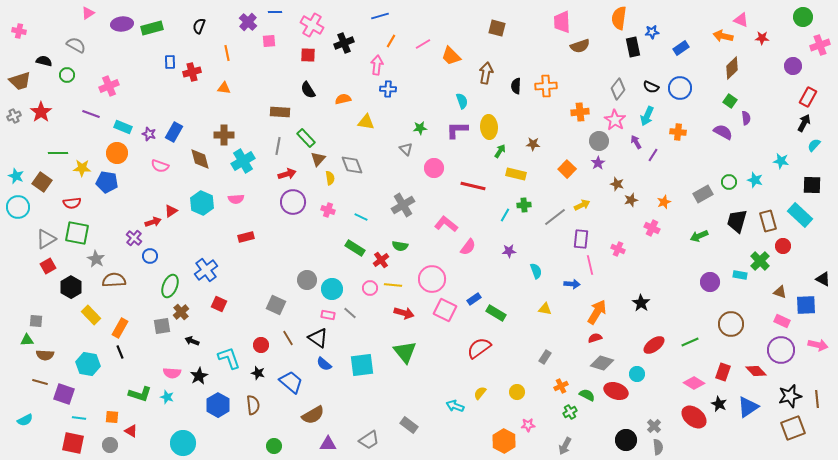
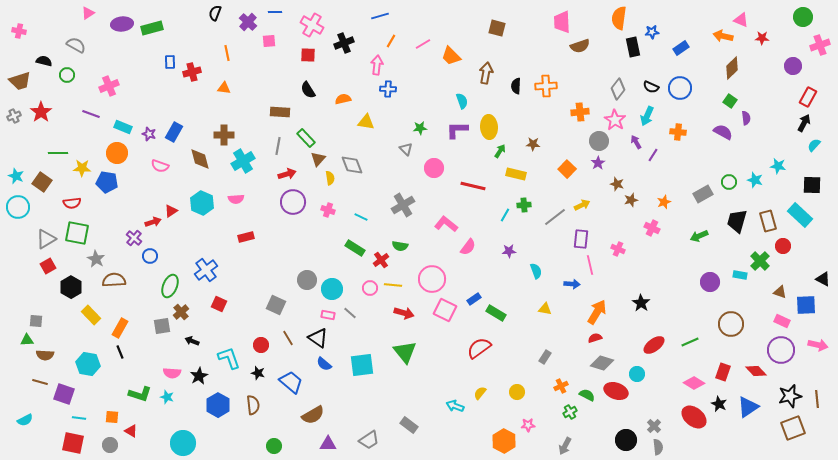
black semicircle at (199, 26): moved 16 px right, 13 px up
cyan star at (781, 161): moved 3 px left, 5 px down
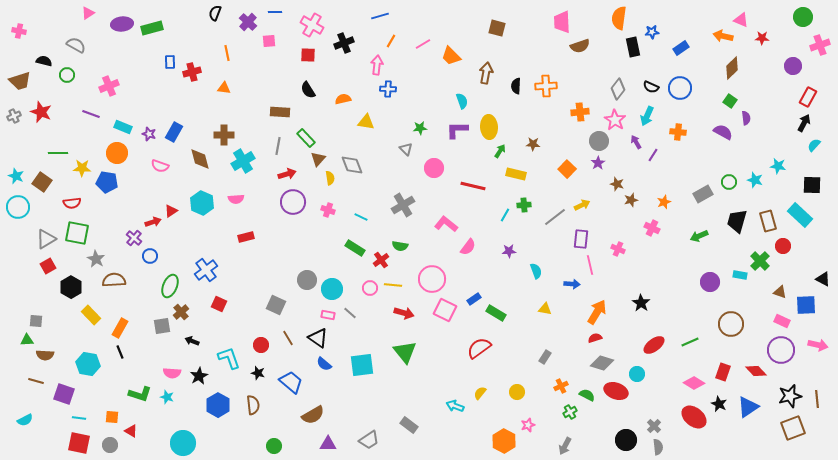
red star at (41, 112): rotated 15 degrees counterclockwise
brown line at (40, 382): moved 4 px left, 1 px up
pink star at (528, 425): rotated 16 degrees counterclockwise
red square at (73, 443): moved 6 px right
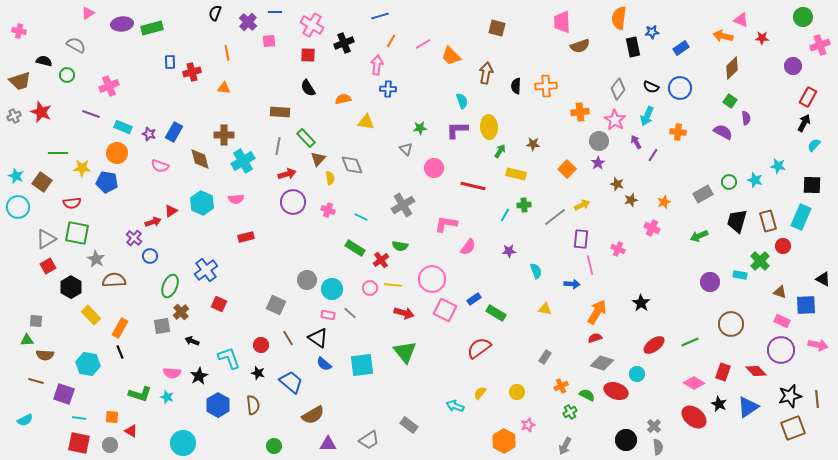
black semicircle at (308, 90): moved 2 px up
cyan rectangle at (800, 215): moved 1 px right, 2 px down; rotated 70 degrees clockwise
pink L-shape at (446, 224): rotated 30 degrees counterclockwise
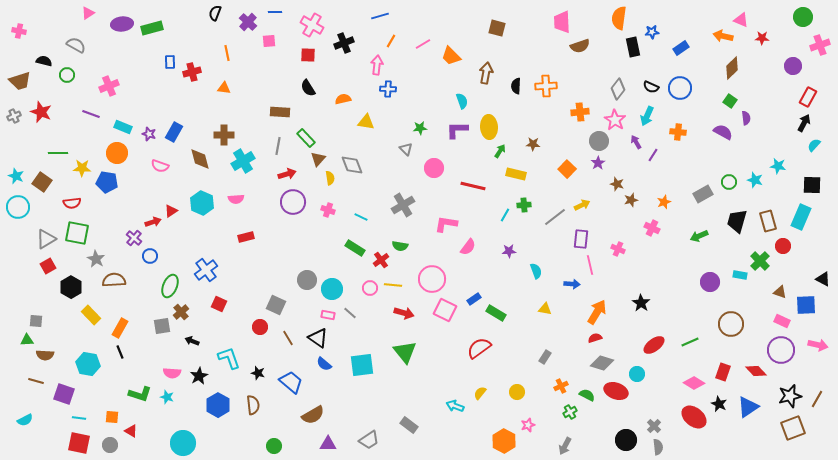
red circle at (261, 345): moved 1 px left, 18 px up
brown line at (817, 399): rotated 36 degrees clockwise
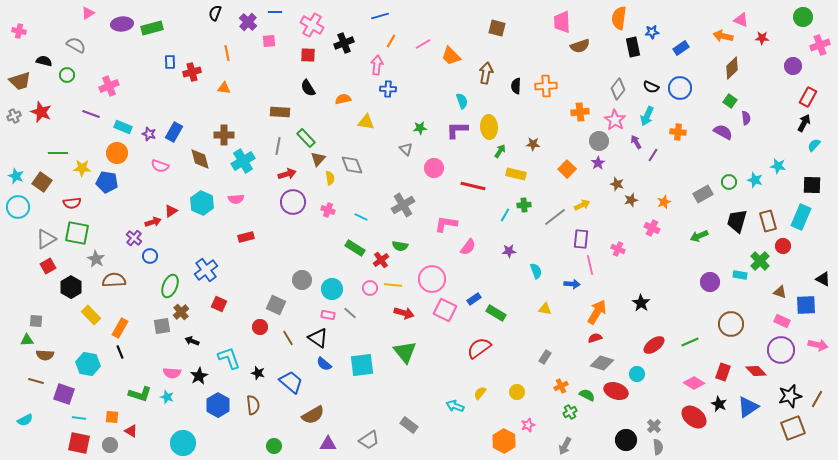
gray circle at (307, 280): moved 5 px left
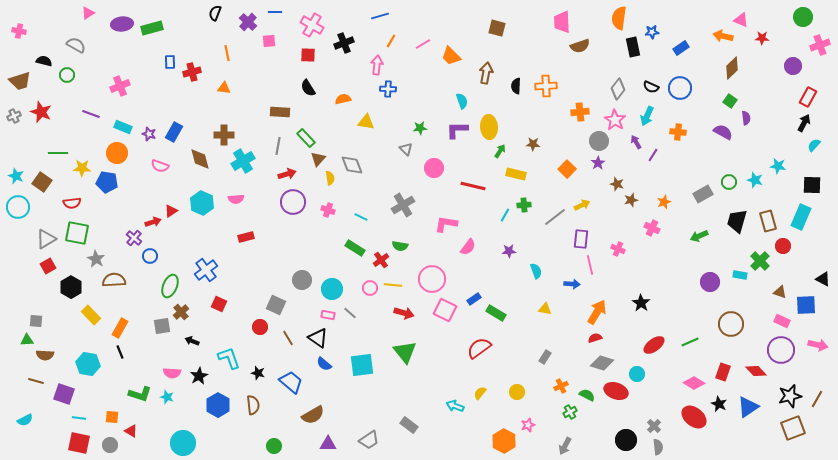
pink cross at (109, 86): moved 11 px right
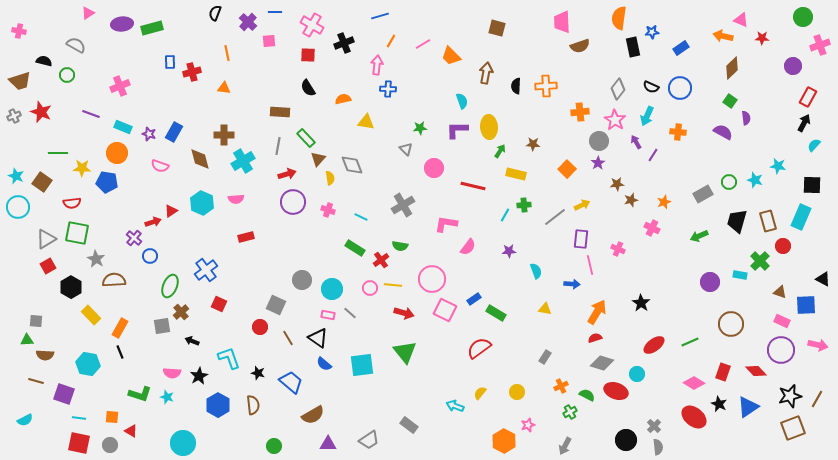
brown star at (617, 184): rotated 24 degrees counterclockwise
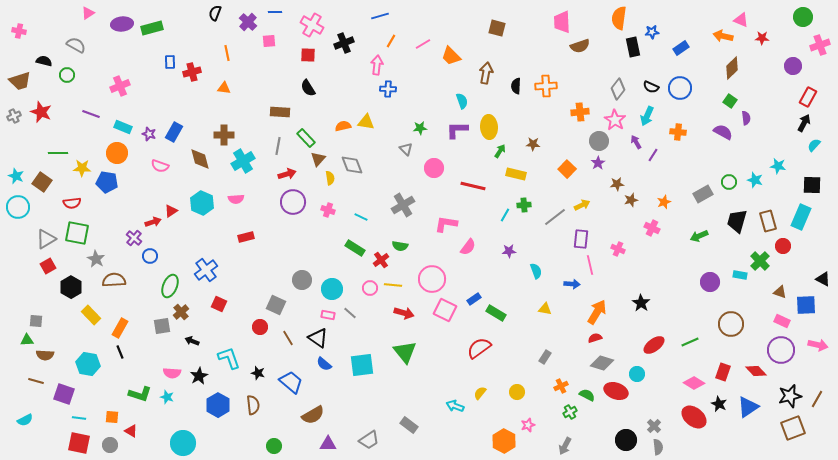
orange semicircle at (343, 99): moved 27 px down
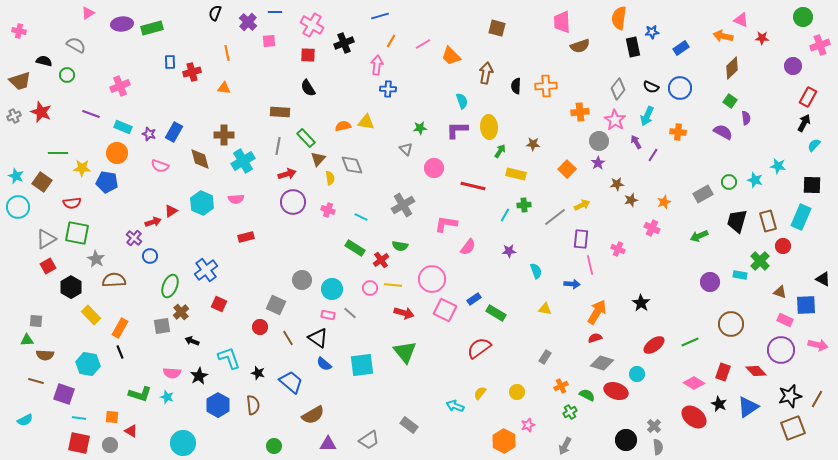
pink rectangle at (782, 321): moved 3 px right, 1 px up
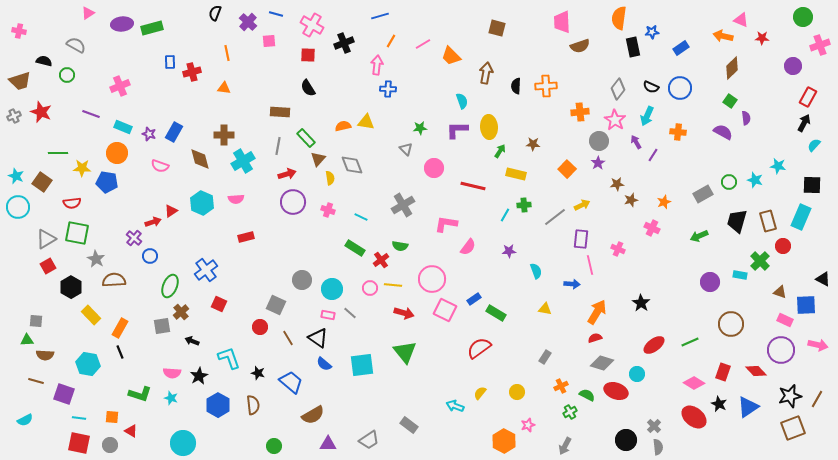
blue line at (275, 12): moved 1 px right, 2 px down; rotated 16 degrees clockwise
cyan star at (167, 397): moved 4 px right, 1 px down
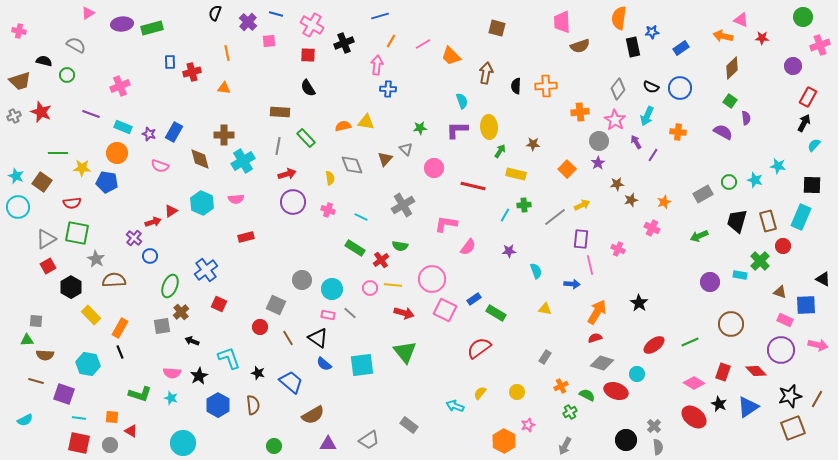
brown triangle at (318, 159): moved 67 px right
black star at (641, 303): moved 2 px left
